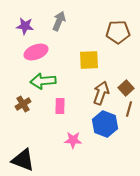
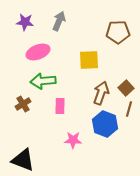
purple star: moved 4 px up
pink ellipse: moved 2 px right
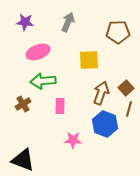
gray arrow: moved 9 px right, 1 px down
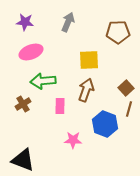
pink ellipse: moved 7 px left
brown arrow: moved 15 px left, 3 px up
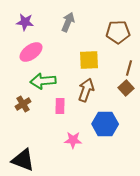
pink ellipse: rotated 15 degrees counterclockwise
brown line: moved 41 px up
blue hexagon: rotated 20 degrees counterclockwise
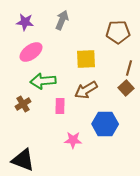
gray arrow: moved 6 px left, 2 px up
yellow square: moved 3 px left, 1 px up
brown arrow: rotated 140 degrees counterclockwise
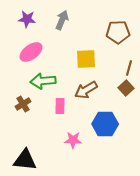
purple star: moved 2 px right, 3 px up
black triangle: moved 2 px right; rotated 15 degrees counterclockwise
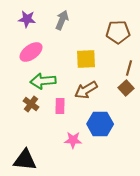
brown cross: moved 8 px right; rotated 21 degrees counterclockwise
blue hexagon: moved 5 px left
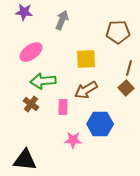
purple star: moved 3 px left, 7 px up
pink rectangle: moved 3 px right, 1 px down
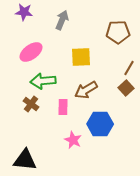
yellow square: moved 5 px left, 2 px up
brown line: rotated 14 degrees clockwise
pink star: rotated 24 degrees clockwise
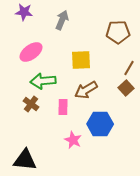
yellow square: moved 3 px down
